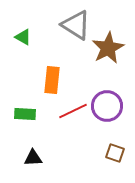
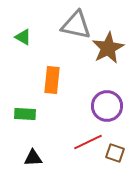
gray triangle: rotated 20 degrees counterclockwise
red line: moved 15 px right, 31 px down
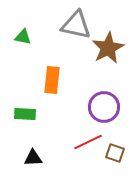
green triangle: rotated 18 degrees counterclockwise
purple circle: moved 3 px left, 1 px down
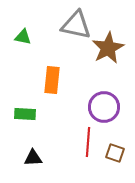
red line: rotated 60 degrees counterclockwise
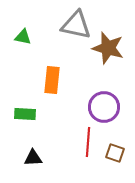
brown star: rotated 28 degrees counterclockwise
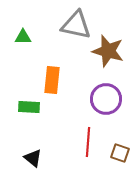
green triangle: rotated 12 degrees counterclockwise
brown star: moved 3 px down
purple circle: moved 2 px right, 8 px up
green rectangle: moved 4 px right, 7 px up
brown square: moved 5 px right
black triangle: rotated 42 degrees clockwise
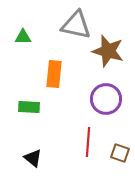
orange rectangle: moved 2 px right, 6 px up
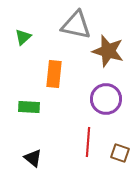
green triangle: rotated 42 degrees counterclockwise
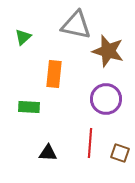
red line: moved 2 px right, 1 px down
black triangle: moved 15 px right, 5 px up; rotated 36 degrees counterclockwise
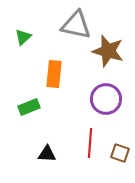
green rectangle: rotated 25 degrees counterclockwise
black triangle: moved 1 px left, 1 px down
